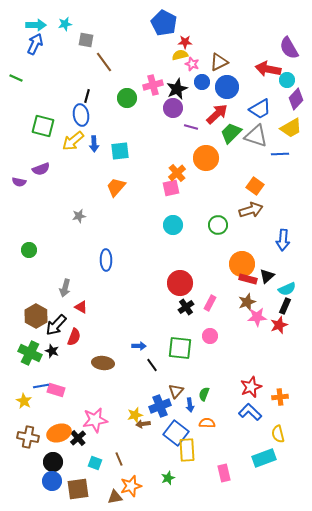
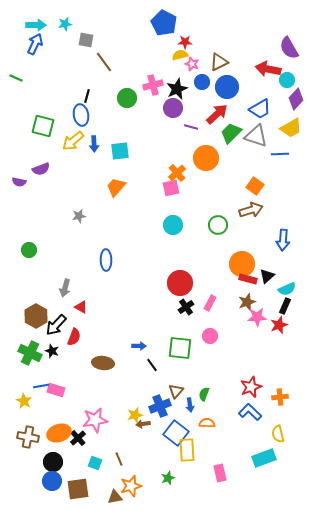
pink rectangle at (224, 473): moved 4 px left
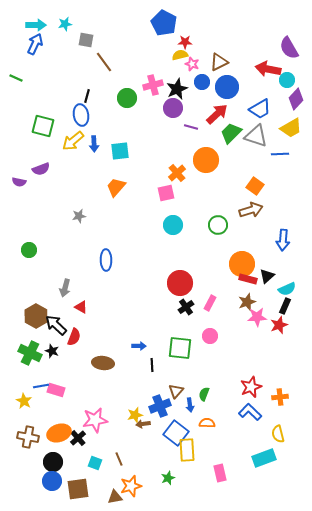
orange circle at (206, 158): moved 2 px down
pink square at (171, 188): moved 5 px left, 5 px down
black arrow at (56, 325): rotated 90 degrees clockwise
black line at (152, 365): rotated 32 degrees clockwise
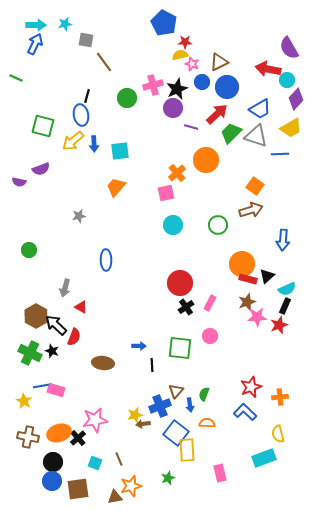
blue L-shape at (250, 412): moved 5 px left
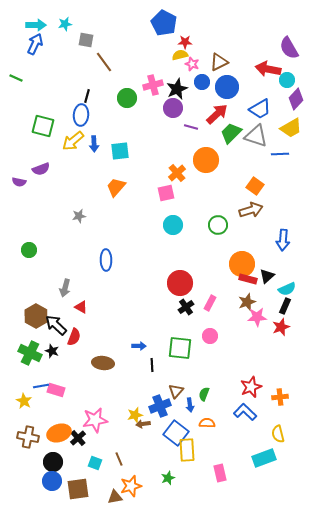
blue ellipse at (81, 115): rotated 15 degrees clockwise
red star at (279, 325): moved 2 px right, 2 px down
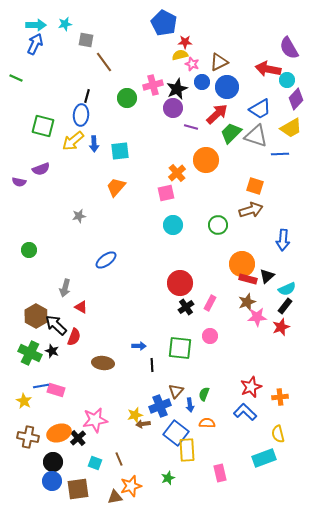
orange square at (255, 186): rotated 18 degrees counterclockwise
blue ellipse at (106, 260): rotated 55 degrees clockwise
black rectangle at (285, 306): rotated 14 degrees clockwise
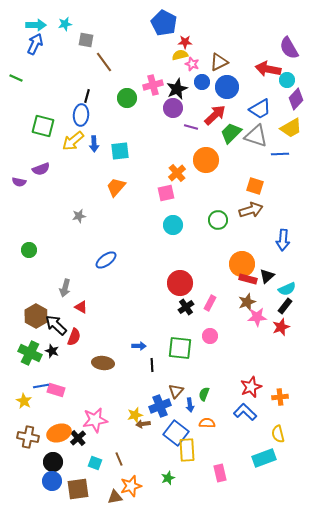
red arrow at (217, 114): moved 2 px left, 1 px down
green circle at (218, 225): moved 5 px up
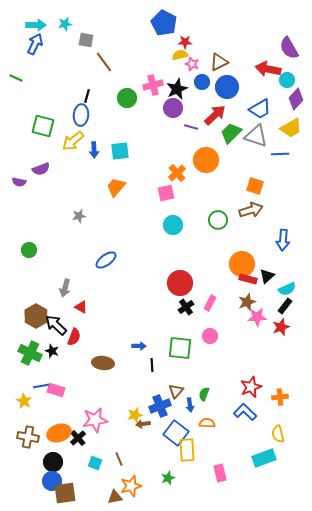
blue arrow at (94, 144): moved 6 px down
brown square at (78, 489): moved 13 px left, 4 px down
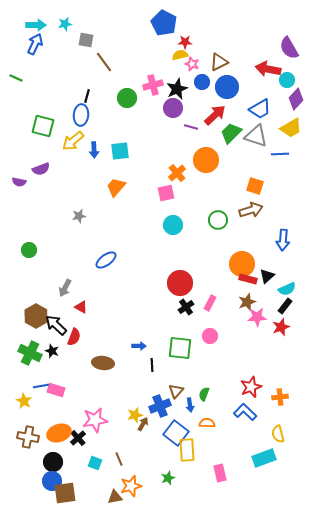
gray arrow at (65, 288): rotated 12 degrees clockwise
brown arrow at (143, 424): rotated 128 degrees clockwise
